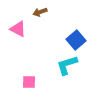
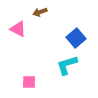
blue square: moved 2 px up
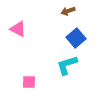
brown arrow: moved 28 px right, 1 px up
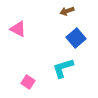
brown arrow: moved 1 px left
cyan L-shape: moved 4 px left, 3 px down
pink square: moved 1 px left; rotated 32 degrees clockwise
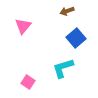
pink triangle: moved 5 px right, 3 px up; rotated 42 degrees clockwise
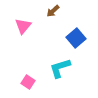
brown arrow: moved 14 px left; rotated 24 degrees counterclockwise
cyan L-shape: moved 3 px left
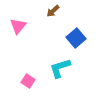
pink triangle: moved 5 px left
pink square: moved 1 px up
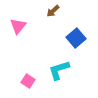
cyan L-shape: moved 1 px left, 2 px down
